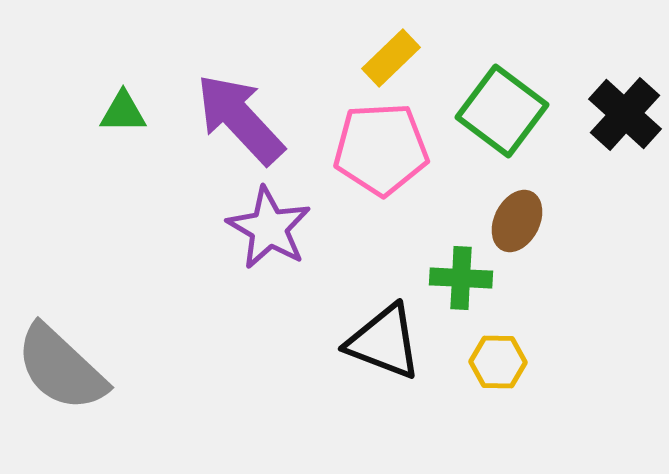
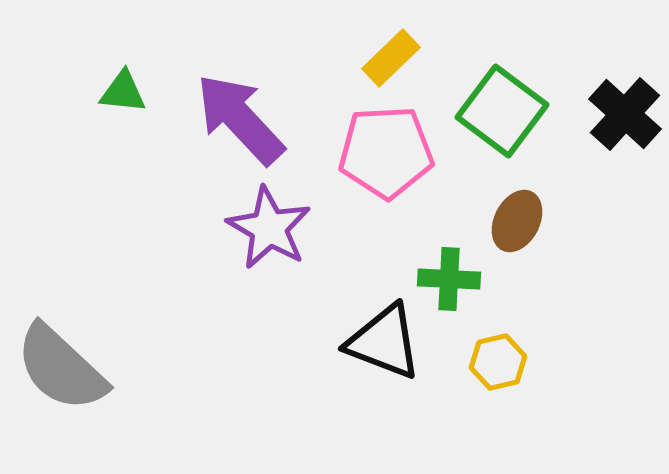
green triangle: moved 20 px up; rotated 6 degrees clockwise
pink pentagon: moved 5 px right, 3 px down
green cross: moved 12 px left, 1 px down
yellow hexagon: rotated 14 degrees counterclockwise
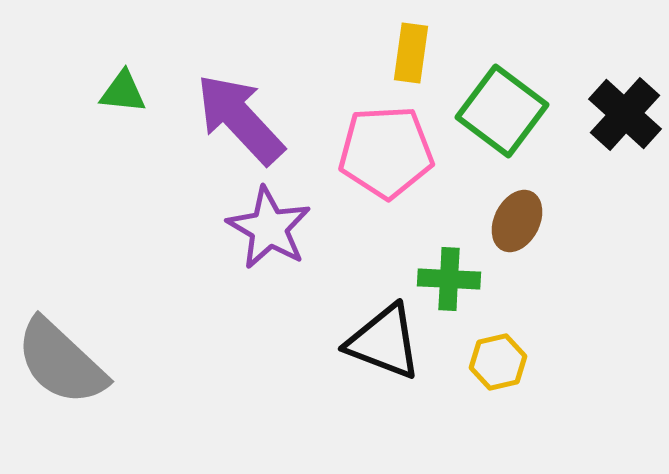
yellow rectangle: moved 20 px right, 5 px up; rotated 38 degrees counterclockwise
gray semicircle: moved 6 px up
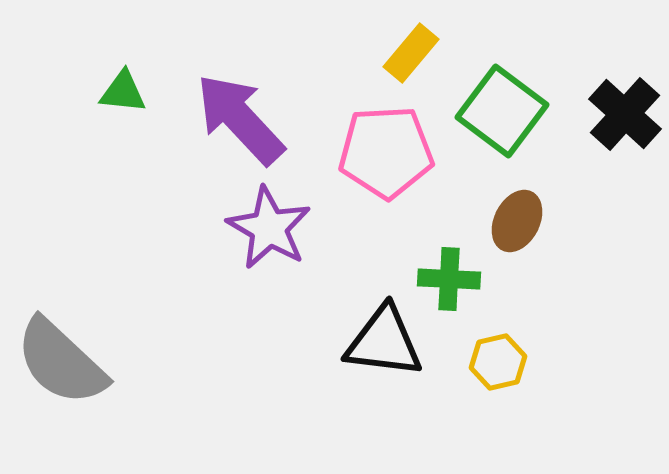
yellow rectangle: rotated 32 degrees clockwise
black triangle: rotated 14 degrees counterclockwise
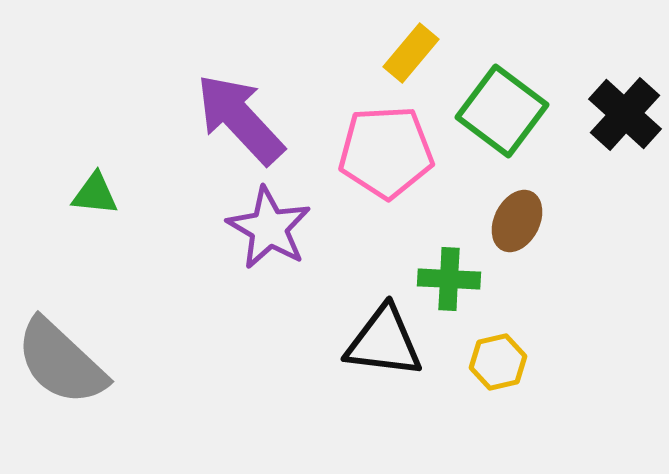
green triangle: moved 28 px left, 102 px down
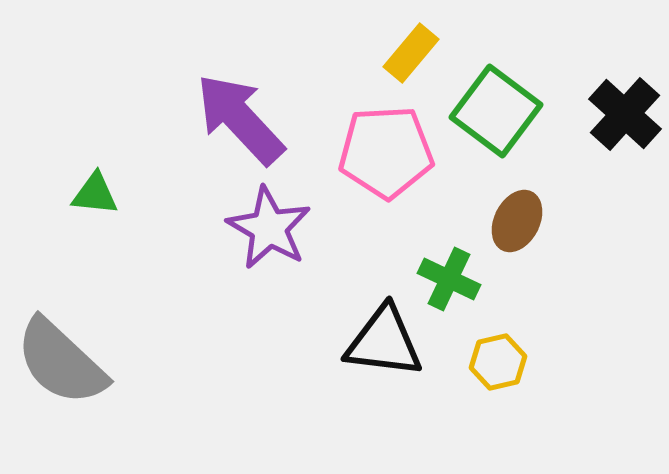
green square: moved 6 px left
green cross: rotated 22 degrees clockwise
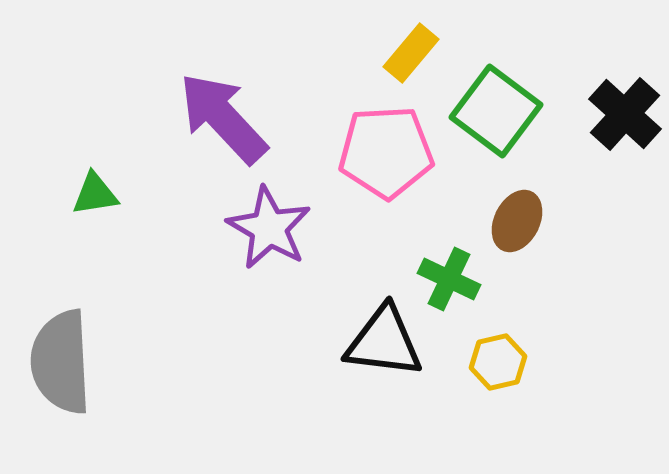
purple arrow: moved 17 px left, 1 px up
green triangle: rotated 15 degrees counterclockwise
gray semicircle: rotated 44 degrees clockwise
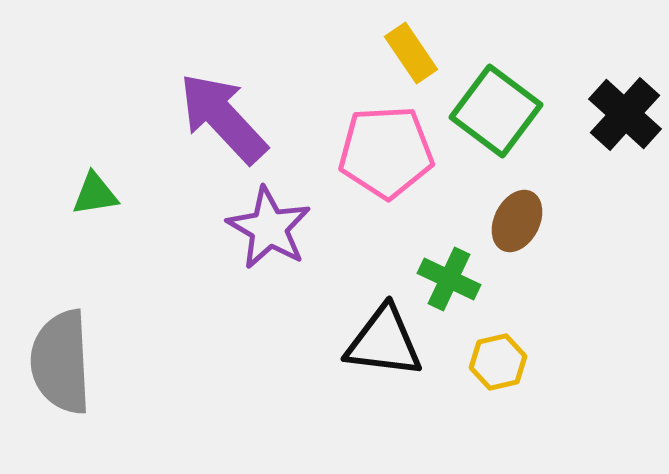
yellow rectangle: rotated 74 degrees counterclockwise
